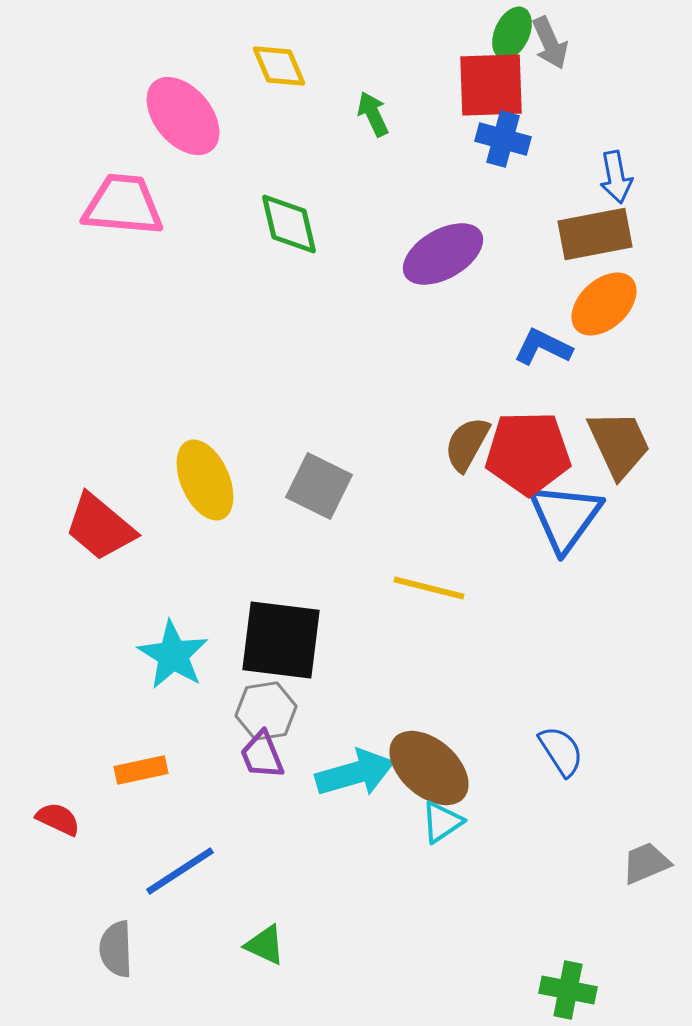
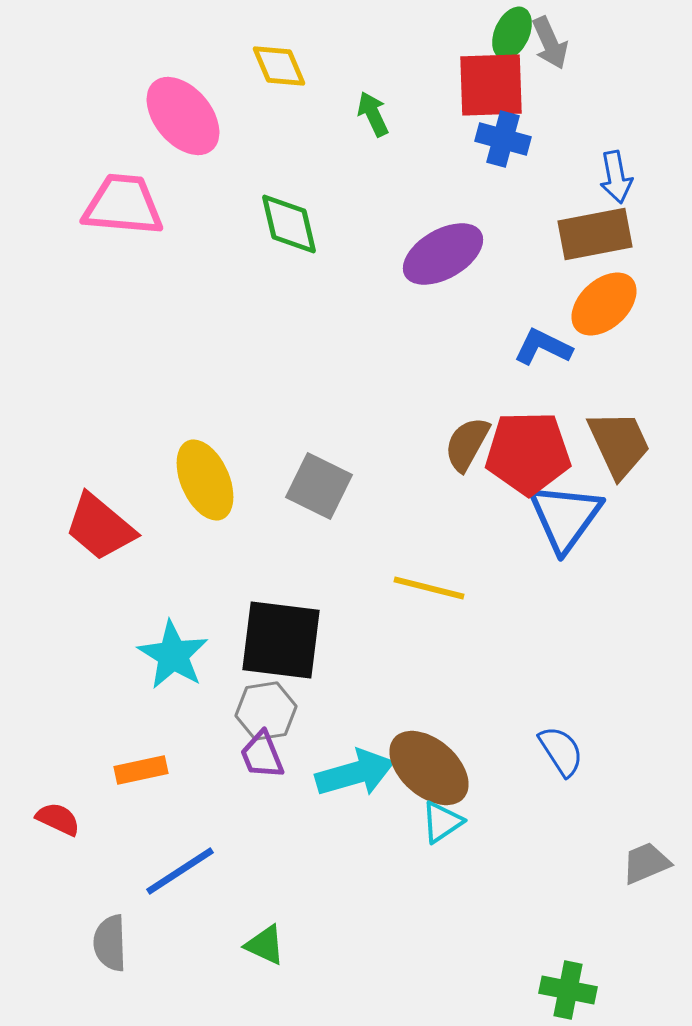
gray semicircle: moved 6 px left, 6 px up
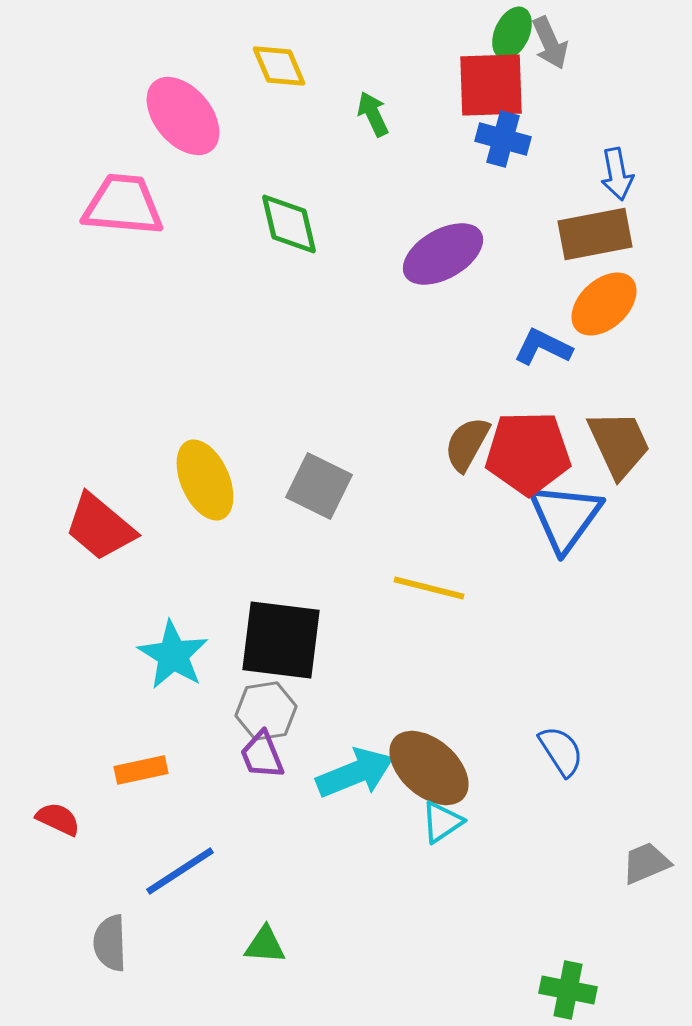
blue arrow: moved 1 px right, 3 px up
cyan arrow: rotated 6 degrees counterclockwise
green triangle: rotated 21 degrees counterclockwise
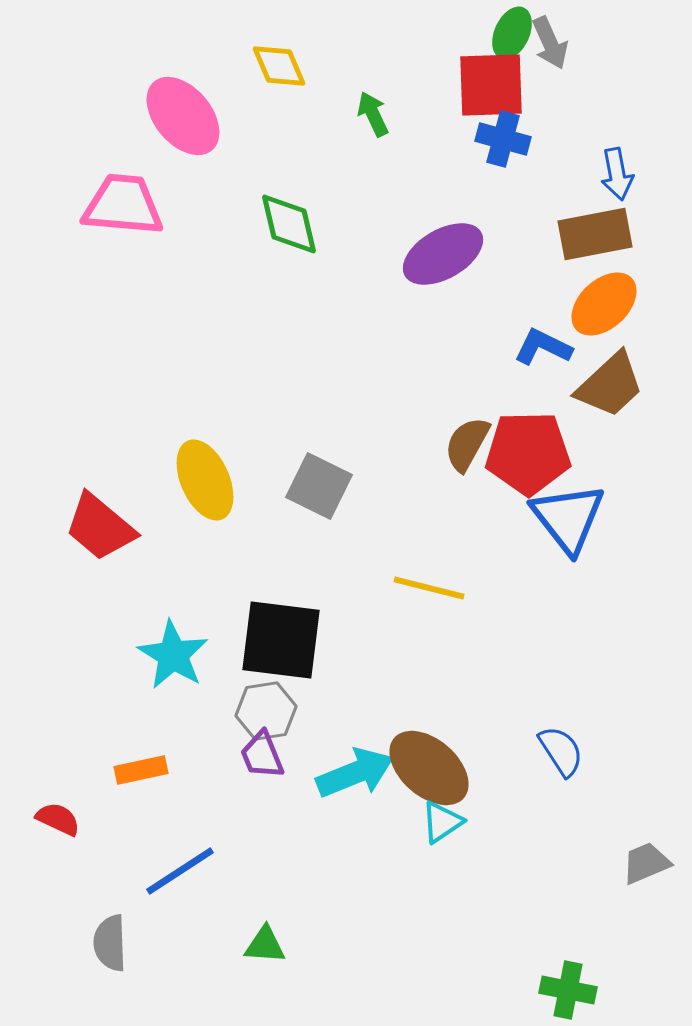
brown trapezoid: moved 9 px left, 59 px up; rotated 72 degrees clockwise
blue triangle: moved 3 px right, 1 px down; rotated 14 degrees counterclockwise
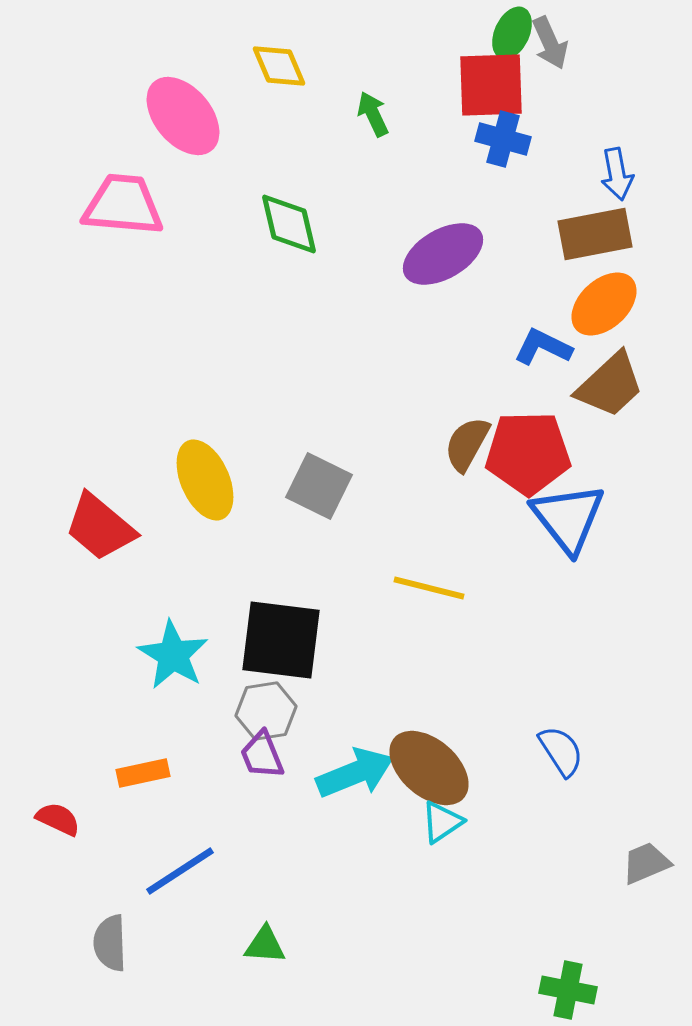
orange rectangle: moved 2 px right, 3 px down
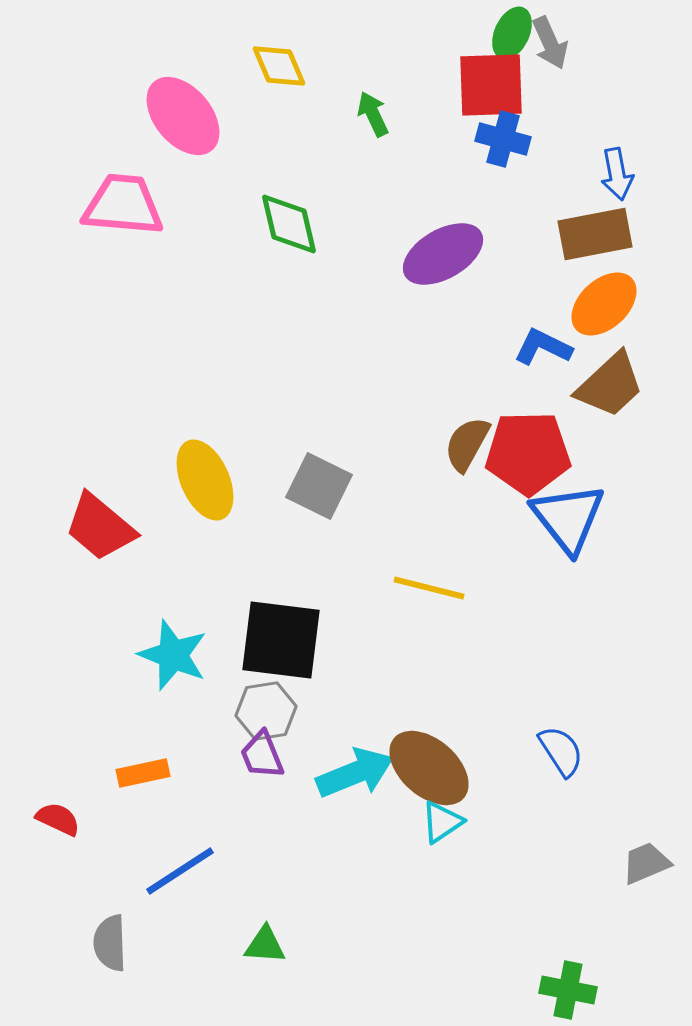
cyan star: rotated 10 degrees counterclockwise
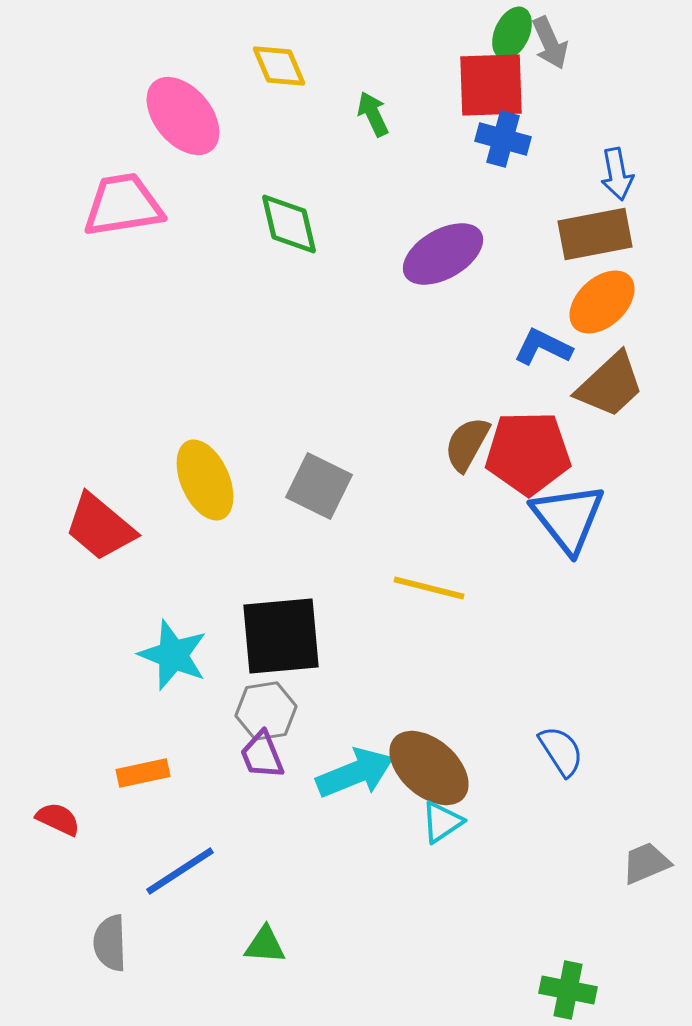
pink trapezoid: rotated 14 degrees counterclockwise
orange ellipse: moved 2 px left, 2 px up
black square: moved 4 px up; rotated 12 degrees counterclockwise
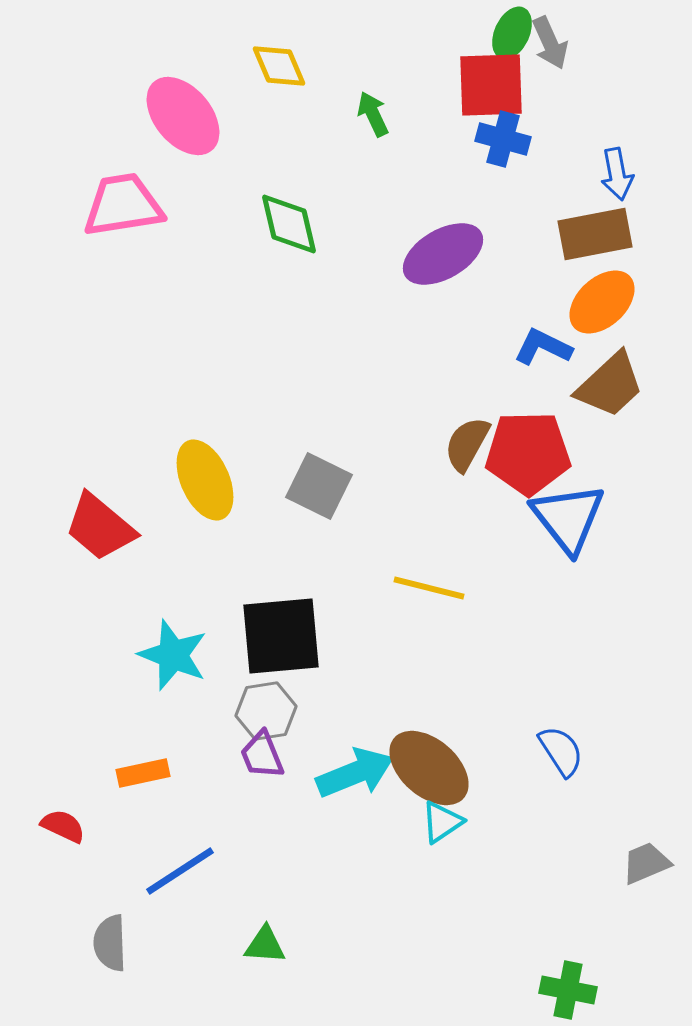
red semicircle: moved 5 px right, 7 px down
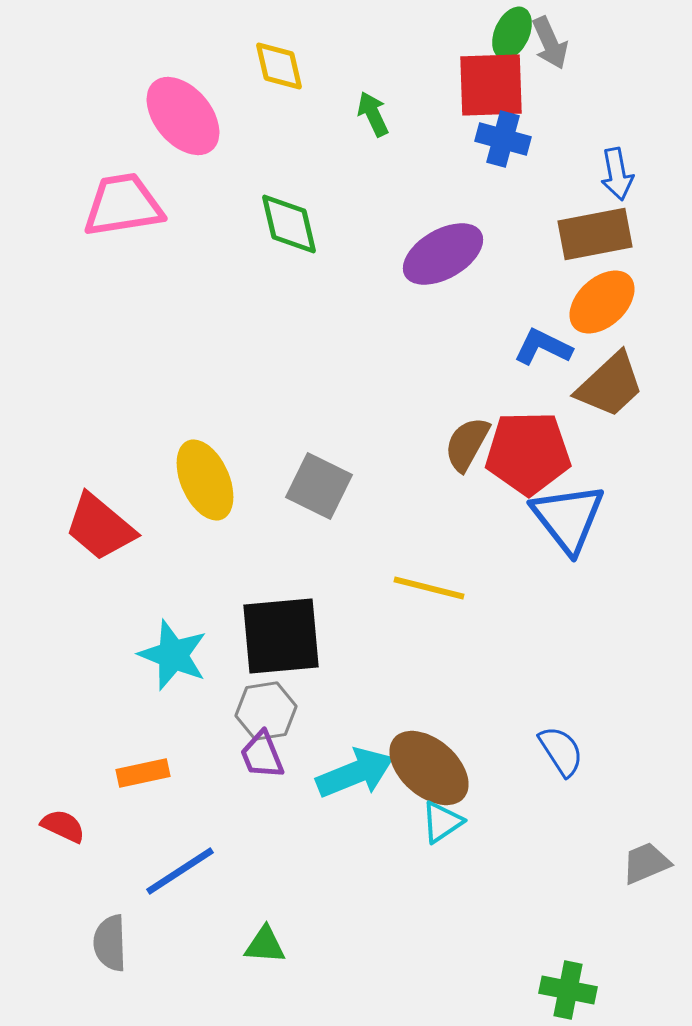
yellow diamond: rotated 10 degrees clockwise
